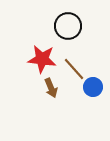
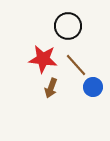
red star: moved 1 px right
brown line: moved 2 px right, 4 px up
brown arrow: rotated 42 degrees clockwise
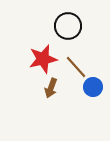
red star: rotated 20 degrees counterclockwise
brown line: moved 2 px down
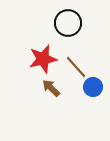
black circle: moved 3 px up
brown arrow: rotated 114 degrees clockwise
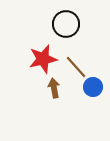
black circle: moved 2 px left, 1 px down
brown arrow: moved 3 px right; rotated 36 degrees clockwise
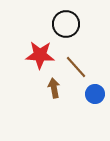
red star: moved 3 px left, 4 px up; rotated 16 degrees clockwise
blue circle: moved 2 px right, 7 px down
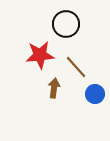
red star: rotated 8 degrees counterclockwise
brown arrow: rotated 18 degrees clockwise
